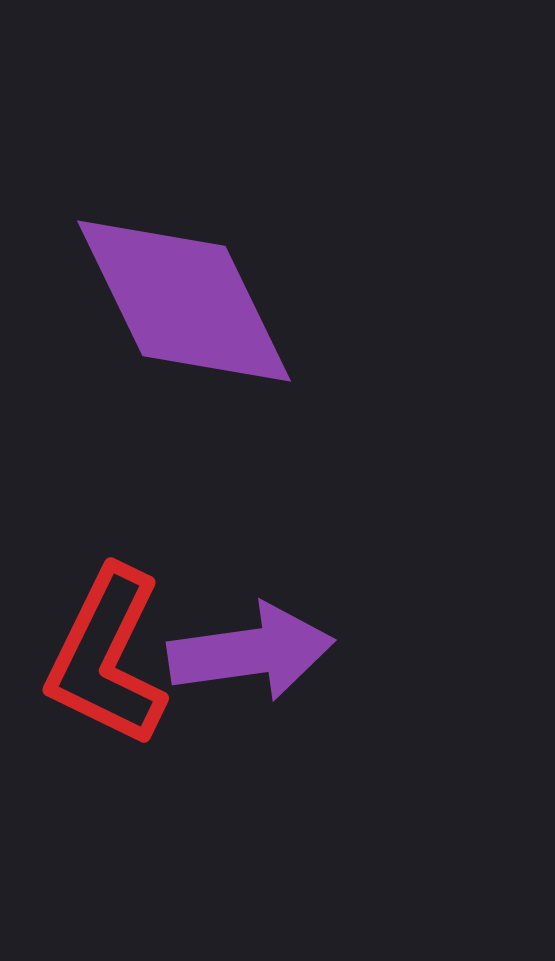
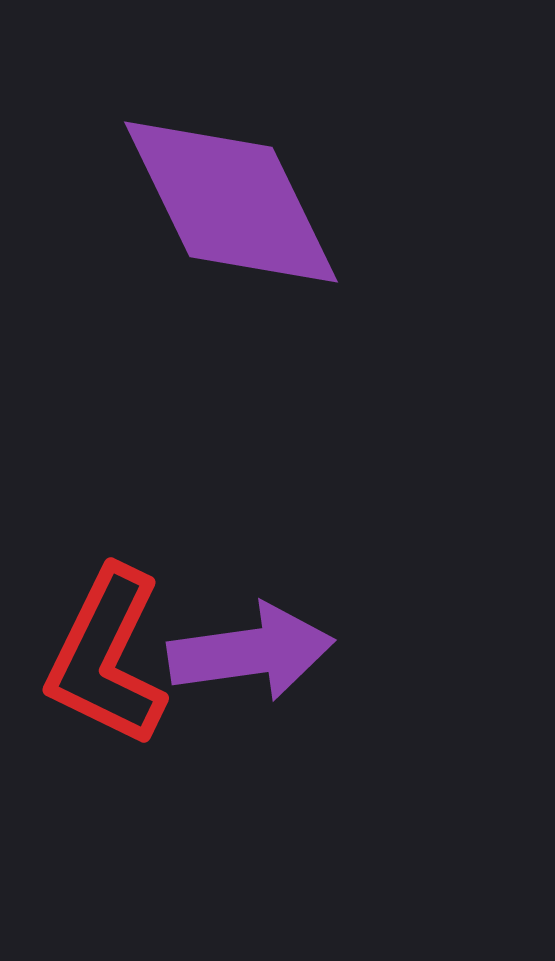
purple diamond: moved 47 px right, 99 px up
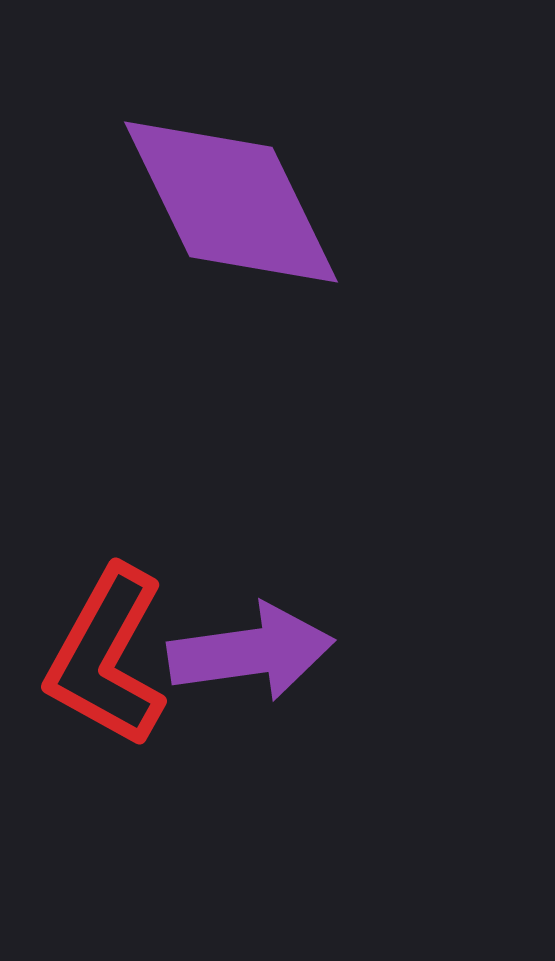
red L-shape: rotated 3 degrees clockwise
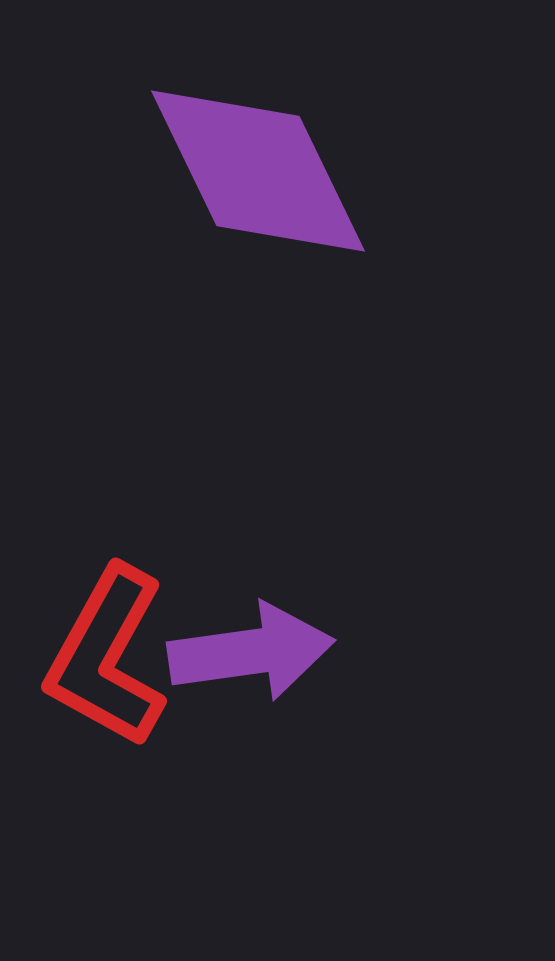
purple diamond: moved 27 px right, 31 px up
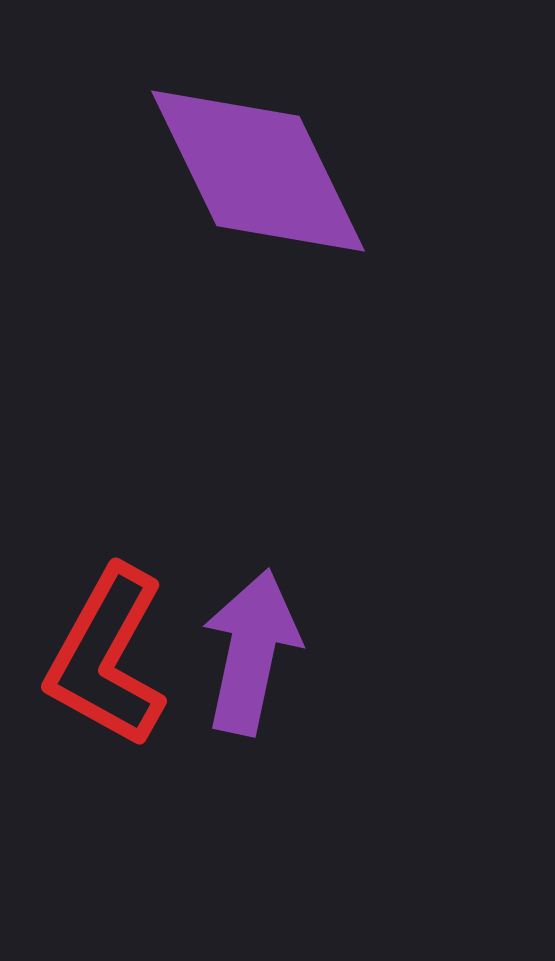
purple arrow: rotated 70 degrees counterclockwise
